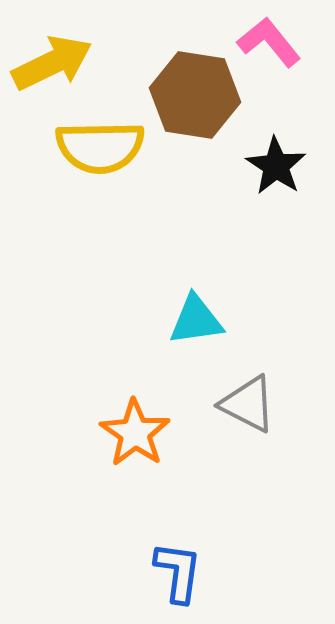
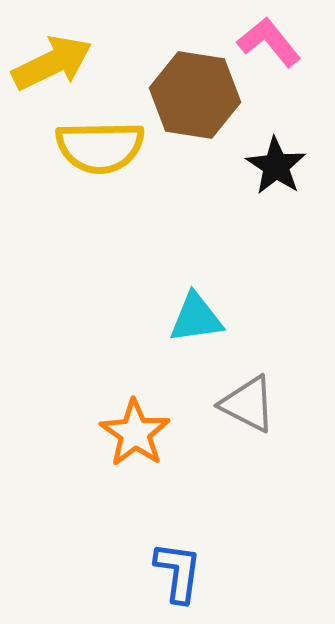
cyan triangle: moved 2 px up
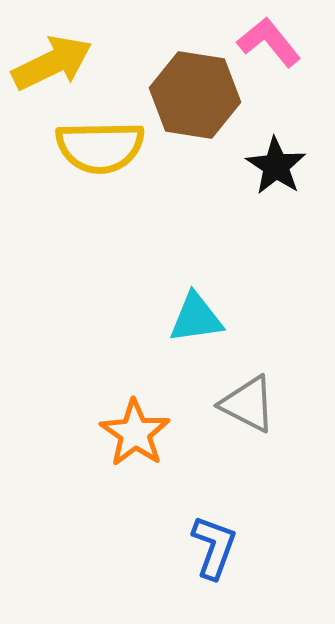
blue L-shape: moved 36 px right, 25 px up; rotated 12 degrees clockwise
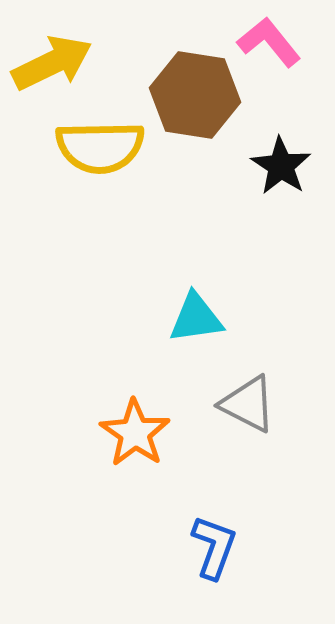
black star: moved 5 px right
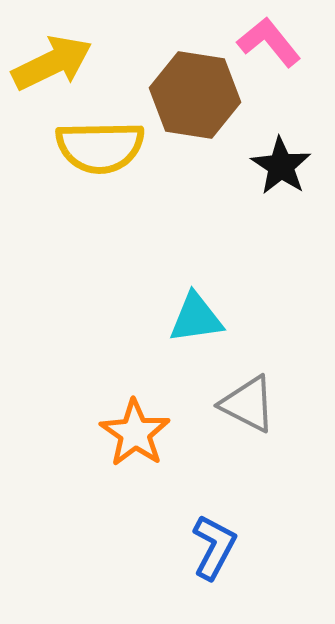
blue L-shape: rotated 8 degrees clockwise
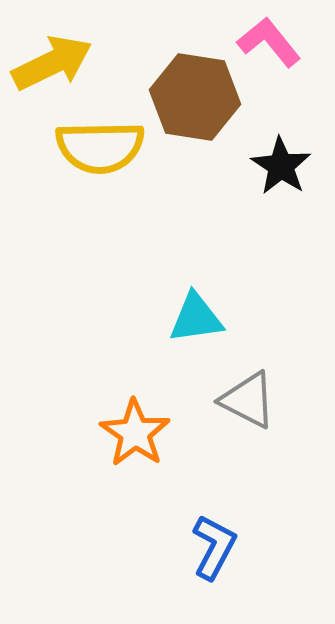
brown hexagon: moved 2 px down
gray triangle: moved 4 px up
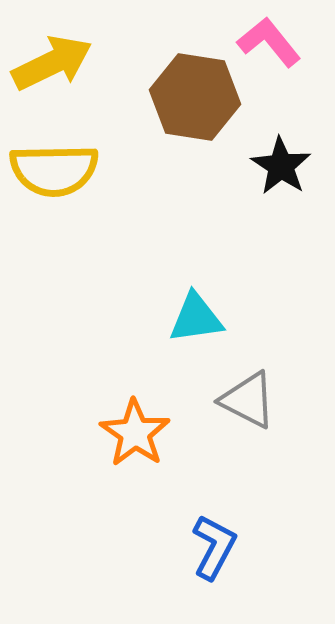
yellow semicircle: moved 46 px left, 23 px down
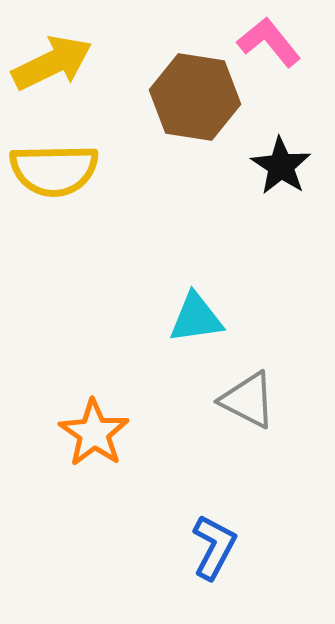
orange star: moved 41 px left
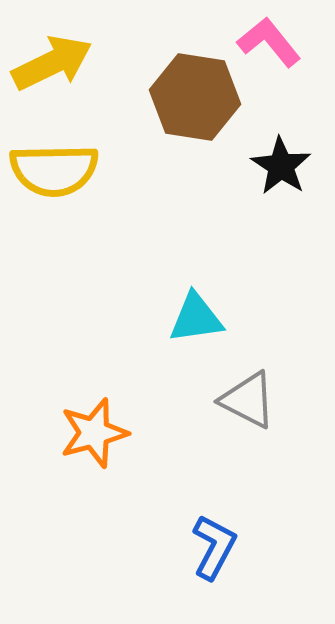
orange star: rotated 22 degrees clockwise
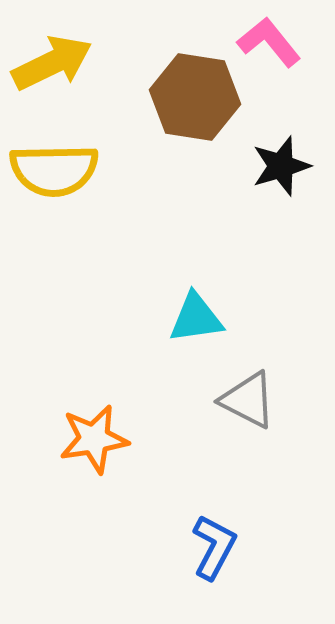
black star: rotated 22 degrees clockwise
orange star: moved 6 px down; rotated 6 degrees clockwise
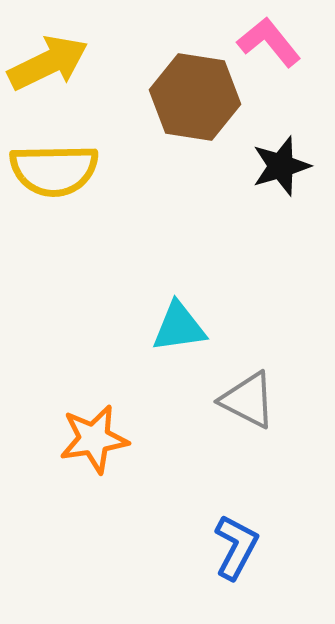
yellow arrow: moved 4 px left
cyan triangle: moved 17 px left, 9 px down
blue L-shape: moved 22 px right
